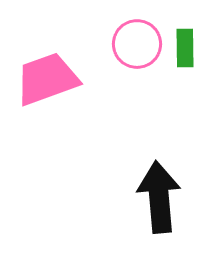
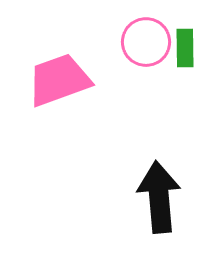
pink circle: moved 9 px right, 2 px up
pink trapezoid: moved 12 px right, 1 px down
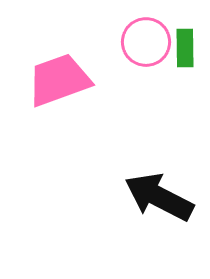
black arrow: rotated 58 degrees counterclockwise
